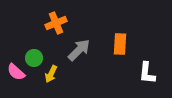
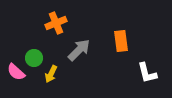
orange rectangle: moved 1 px right, 3 px up; rotated 10 degrees counterclockwise
white L-shape: rotated 20 degrees counterclockwise
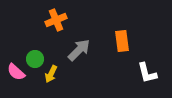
orange cross: moved 3 px up
orange rectangle: moved 1 px right
green circle: moved 1 px right, 1 px down
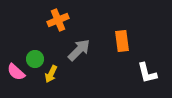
orange cross: moved 2 px right
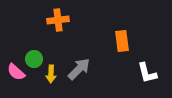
orange cross: rotated 15 degrees clockwise
gray arrow: moved 19 px down
green circle: moved 1 px left
yellow arrow: rotated 24 degrees counterclockwise
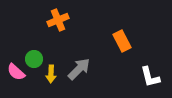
orange cross: rotated 15 degrees counterclockwise
orange rectangle: rotated 20 degrees counterclockwise
white L-shape: moved 3 px right, 4 px down
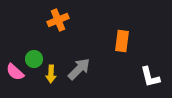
orange rectangle: rotated 35 degrees clockwise
pink semicircle: moved 1 px left
